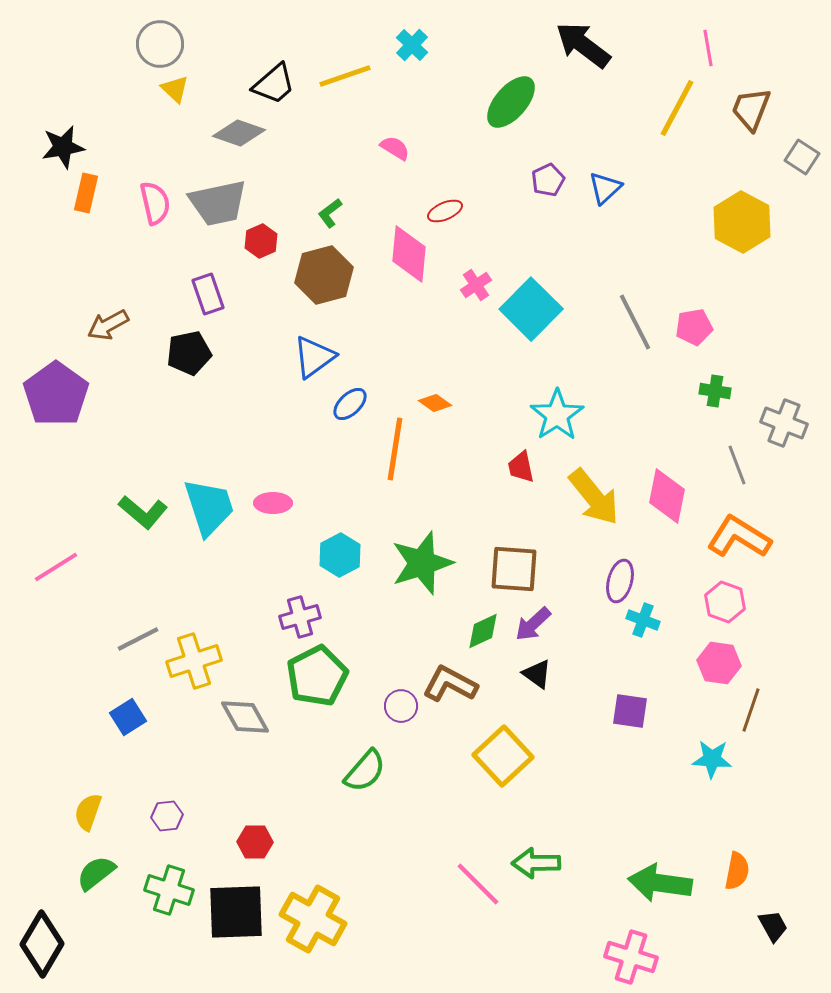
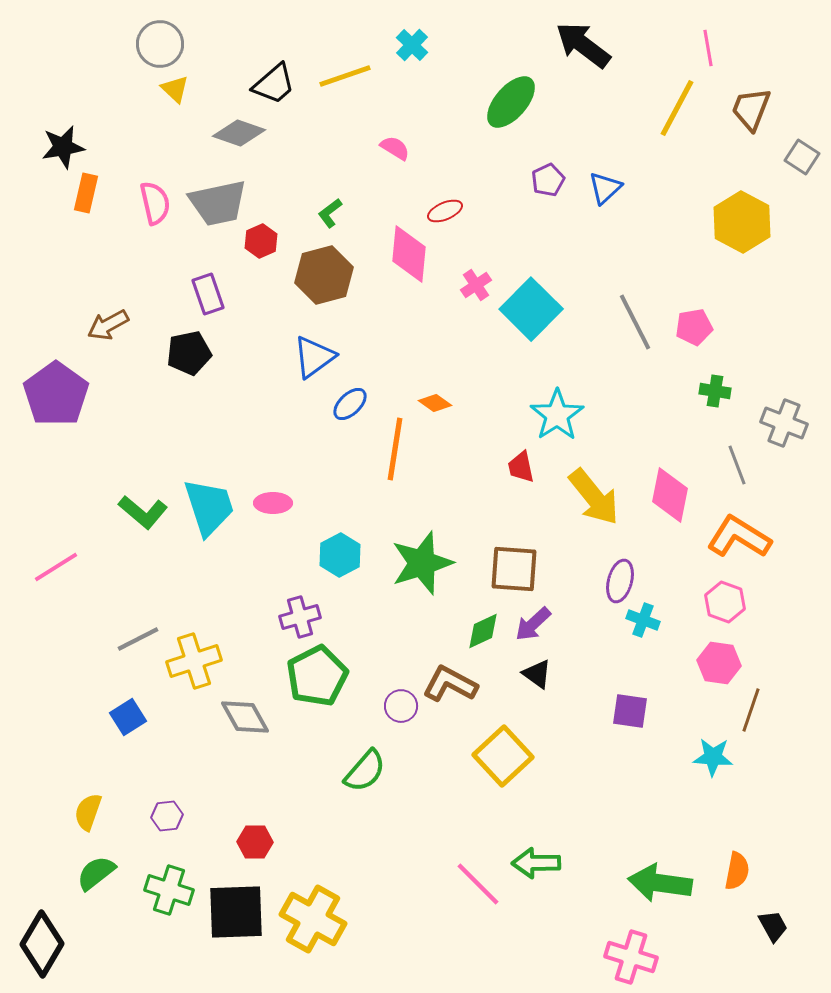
pink diamond at (667, 496): moved 3 px right, 1 px up
cyan star at (712, 759): moved 1 px right, 2 px up
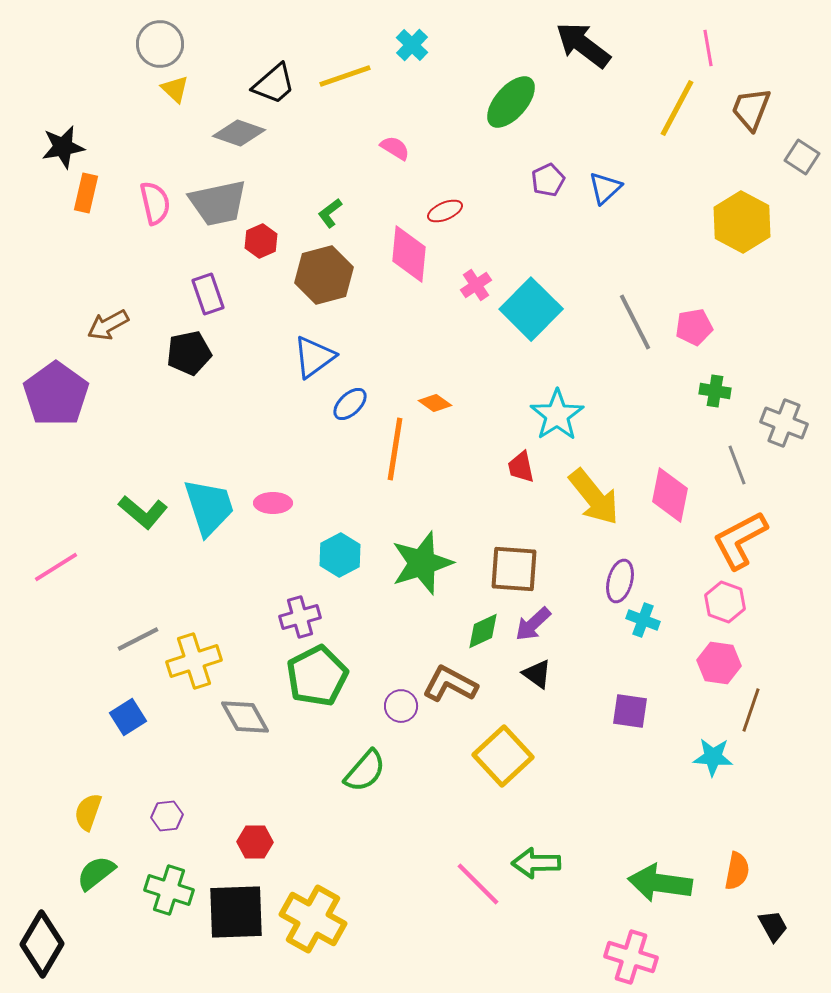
orange L-shape at (739, 537): moved 1 px right, 3 px down; rotated 60 degrees counterclockwise
